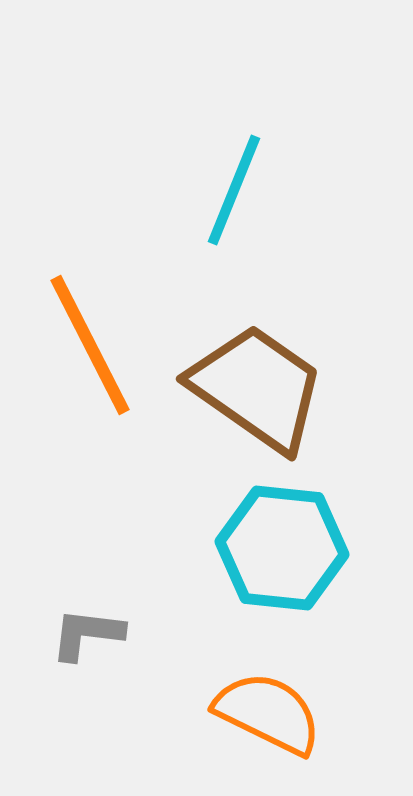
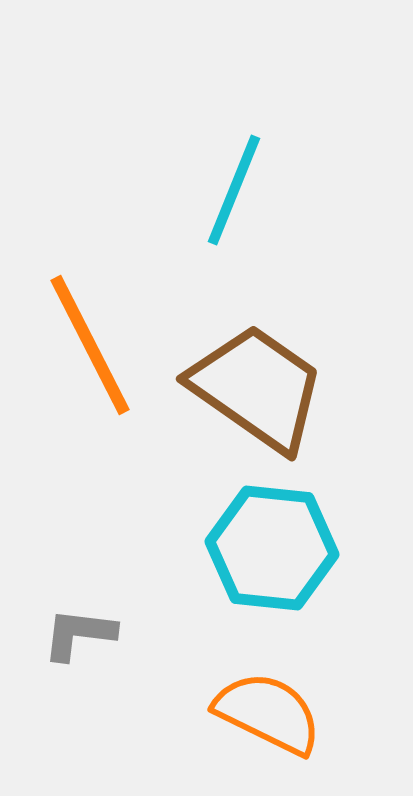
cyan hexagon: moved 10 px left
gray L-shape: moved 8 px left
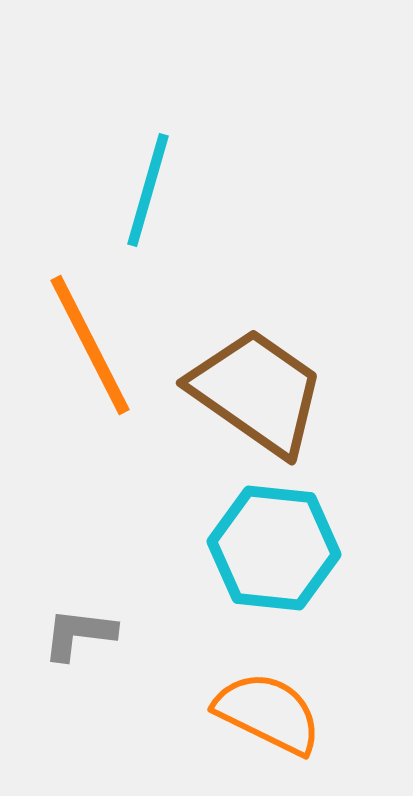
cyan line: moved 86 px left; rotated 6 degrees counterclockwise
brown trapezoid: moved 4 px down
cyan hexagon: moved 2 px right
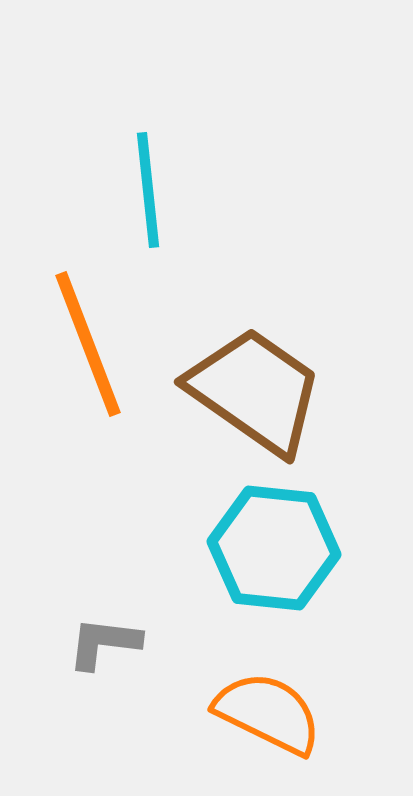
cyan line: rotated 22 degrees counterclockwise
orange line: moved 2 px left, 1 px up; rotated 6 degrees clockwise
brown trapezoid: moved 2 px left, 1 px up
gray L-shape: moved 25 px right, 9 px down
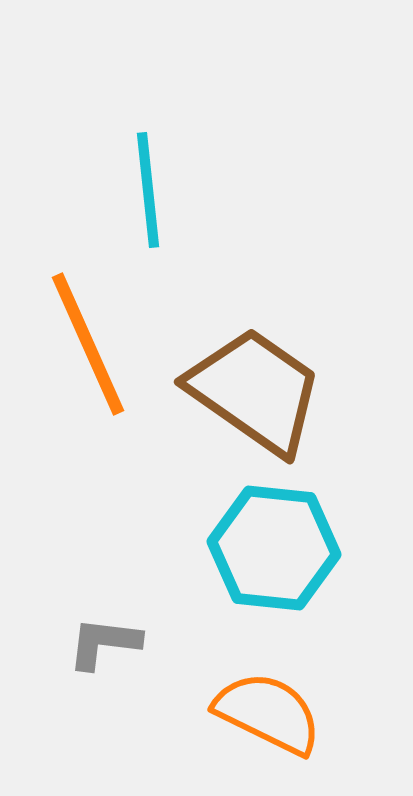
orange line: rotated 3 degrees counterclockwise
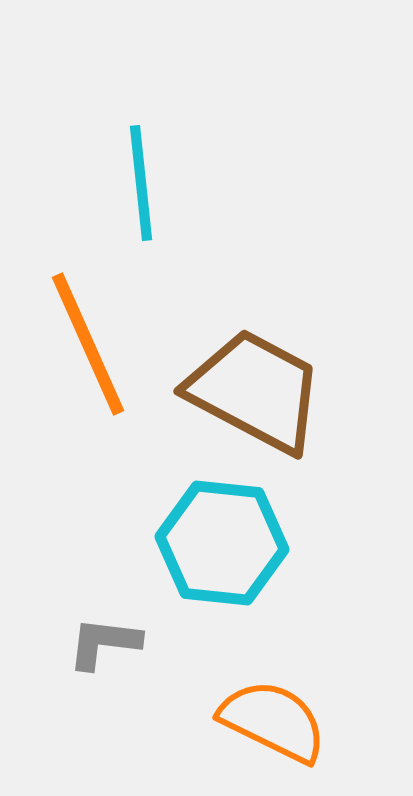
cyan line: moved 7 px left, 7 px up
brown trapezoid: rotated 7 degrees counterclockwise
cyan hexagon: moved 52 px left, 5 px up
orange semicircle: moved 5 px right, 8 px down
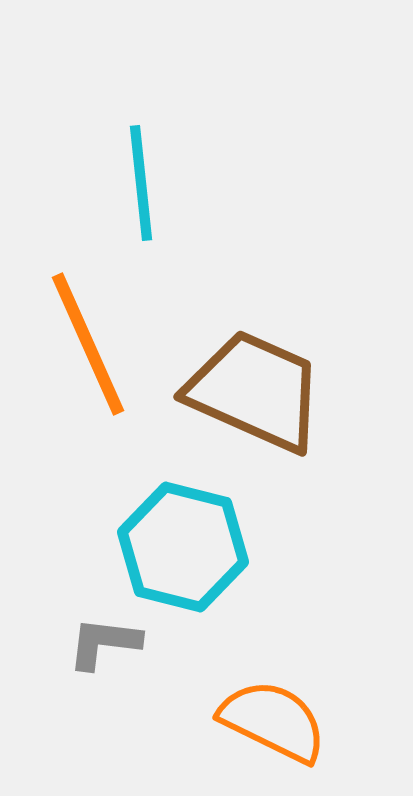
brown trapezoid: rotated 4 degrees counterclockwise
cyan hexagon: moved 39 px left, 4 px down; rotated 8 degrees clockwise
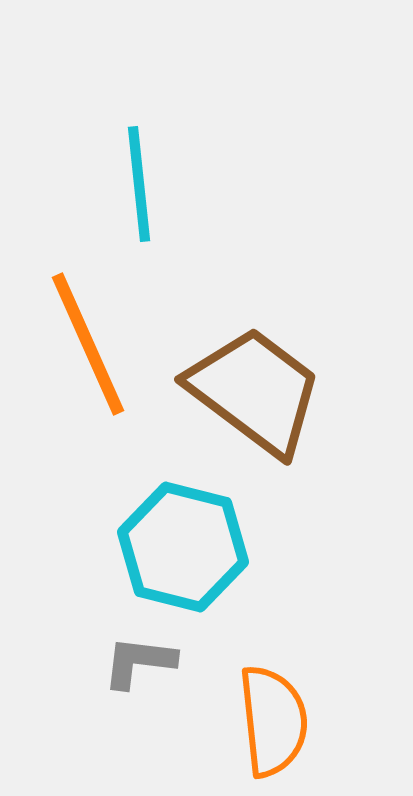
cyan line: moved 2 px left, 1 px down
brown trapezoid: rotated 13 degrees clockwise
gray L-shape: moved 35 px right, 19 px down
orange semicircle: rotated 58 degrees clockwise
